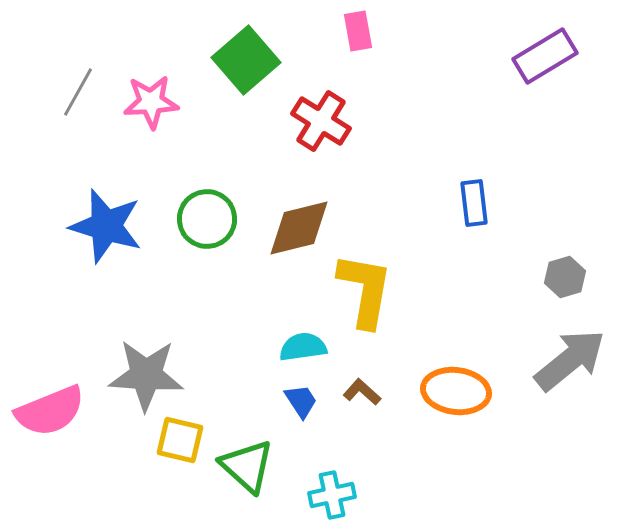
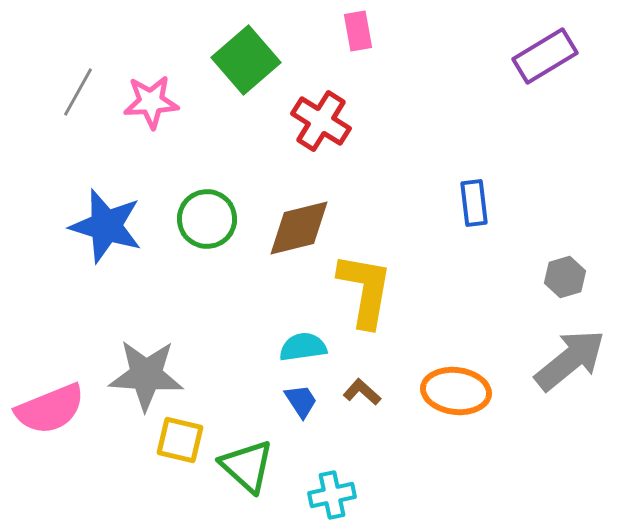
pink semicircle: moved 2 px up
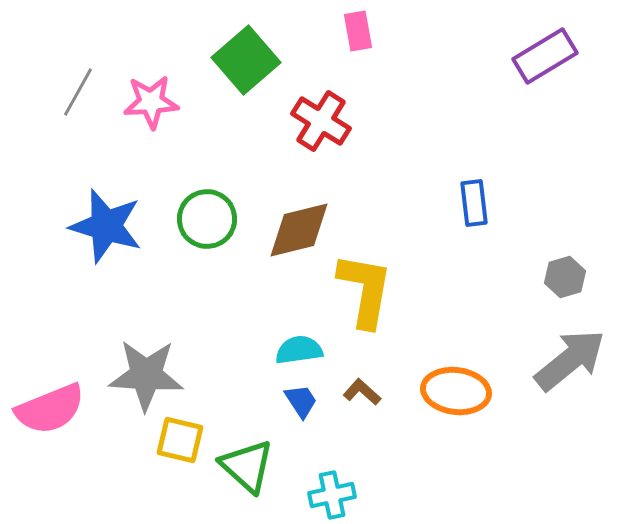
brown diamond: moved 2 px down
cyan semicircle: moved 4 px left, 3 px down
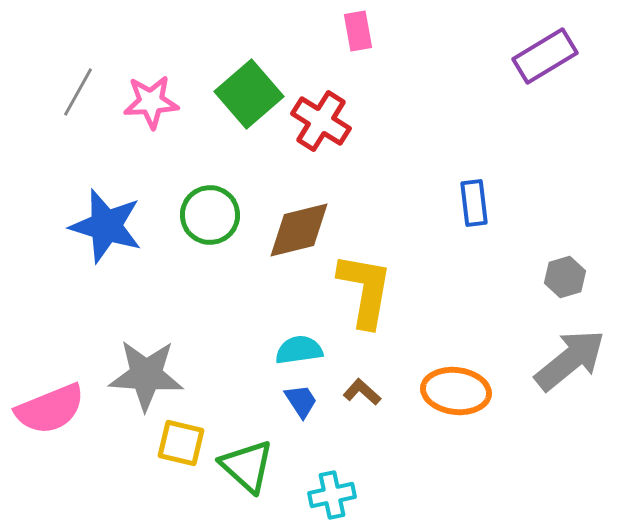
green square: moved 3 px right, 34 px down
green circle: moved 3 px right, 4 px up
yellow square: moved 1 px right, 3 px down
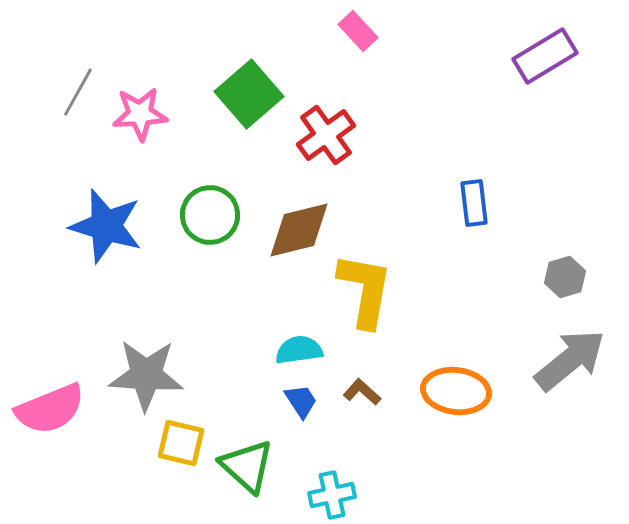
pink rectangle: rotated 33 degrees counterclockwise
pink star: moved 11 px left, 12 px down
red cross: moved 5 px right, 14 px down; rotated 22 degrees clockwise
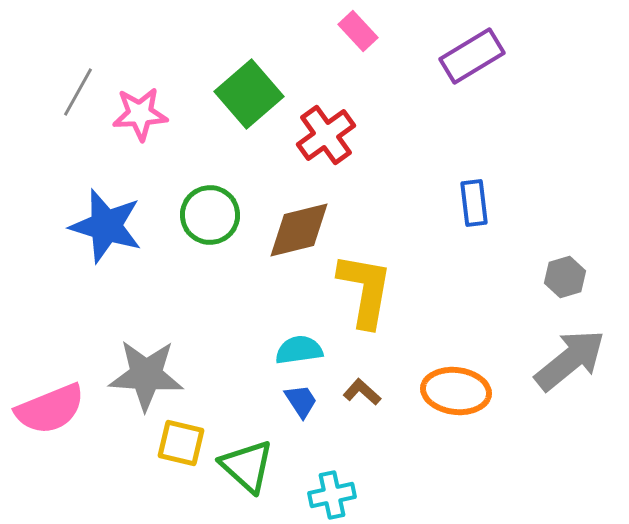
purple rectangle: moved 73 px left
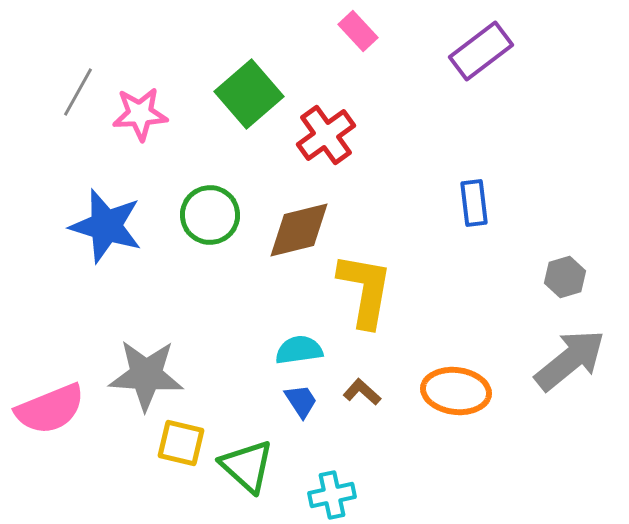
purple rectangle: moved 9 px right, 5 px up; rotated 6 degrees counterclockwise
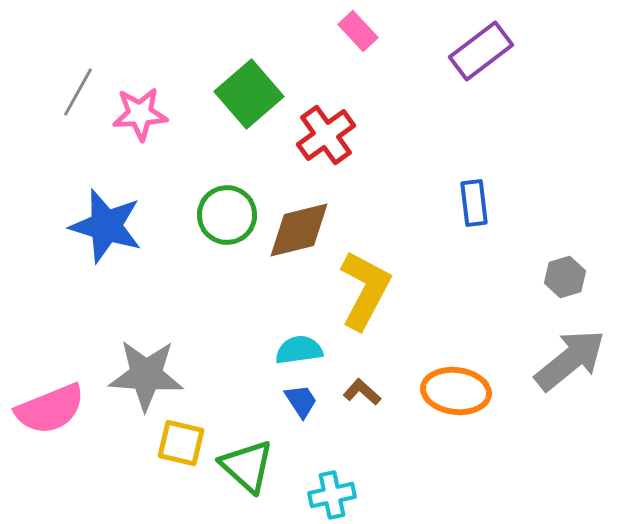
green circle: moved 17 px right
yellow L-shape: rotated 18 degrees clockwise
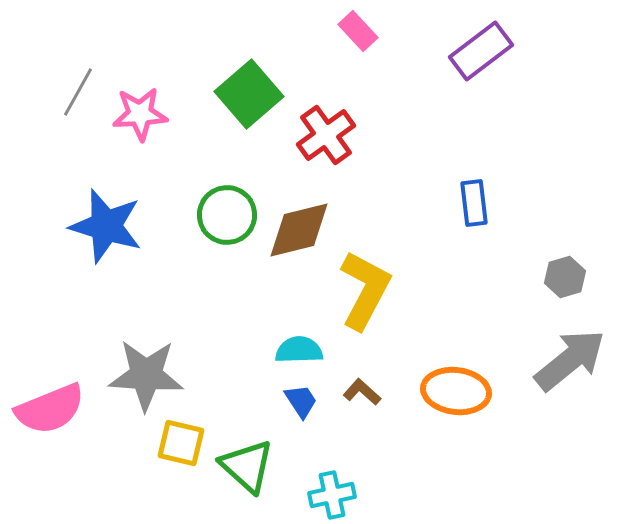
cyan semicircle: rotated 6 degrees clockwise
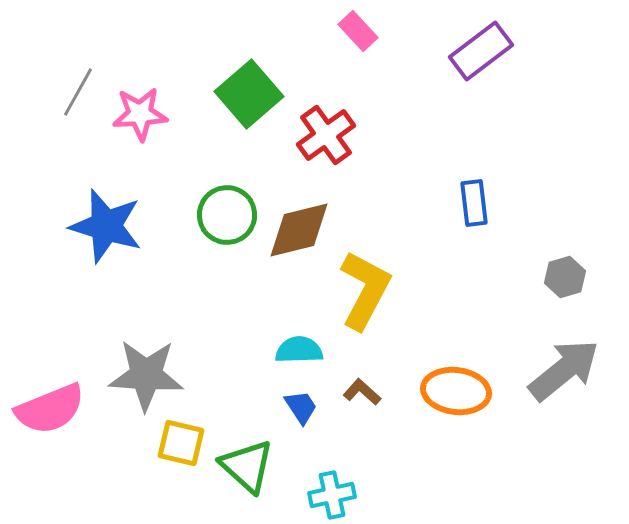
gray arrow: moved 6 px left, 10 px down
blue trapezoid: moved 6 px down
